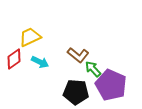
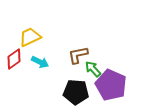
brown L-shape: rotated 130 degrees clockwise
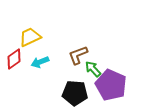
brown L-shape: rotated 10 degrees counterclockwise
cyan arrow: rotated 132 degrees clockwise
black pentagon: moved 1 px left, 1 px down
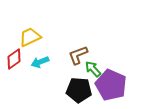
black pentagon: moved 4 px right, 3 px up
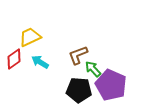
cyan arrow: rotated 54 degrees clockwise
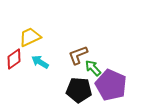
green arrow: moved 1 px up
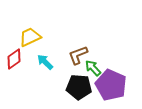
cyan arrow: moved 5 px right; rotated 12 degrees clockwise
black pentagon: moved 3 px up
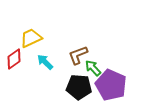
yellow trapezoid: moved 1 px right, 1 px down
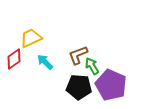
green arrow: moved 1 px left, 2 px up; rotated 12 degrees clockwise
